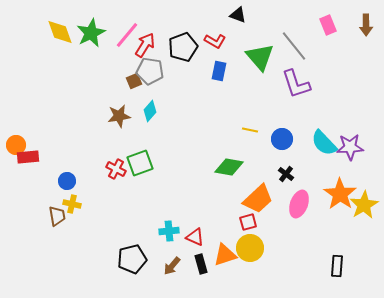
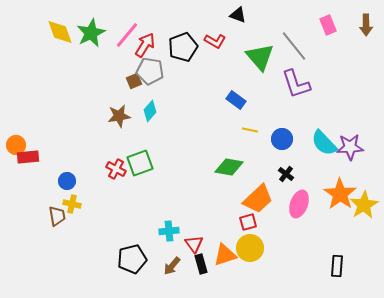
blue rectangle at (219, 71): moved 17 px right, 29 px down; rotated 66 degrees counterclockwise
red triangle at (195, 237): moved 1 px left, 7 px down; rotated 30 degrees clockwise
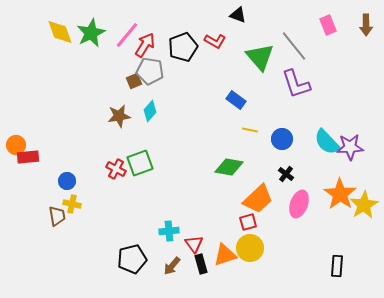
cyan semicircle at (324, 143): moved 3 px right, 1 px up
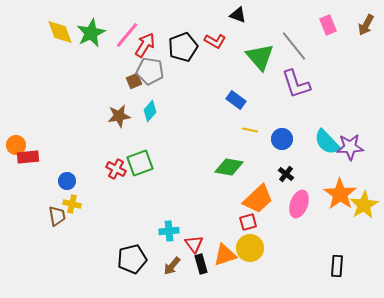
brown arrow at (366, 25): rotated 30 degrees clockwise
